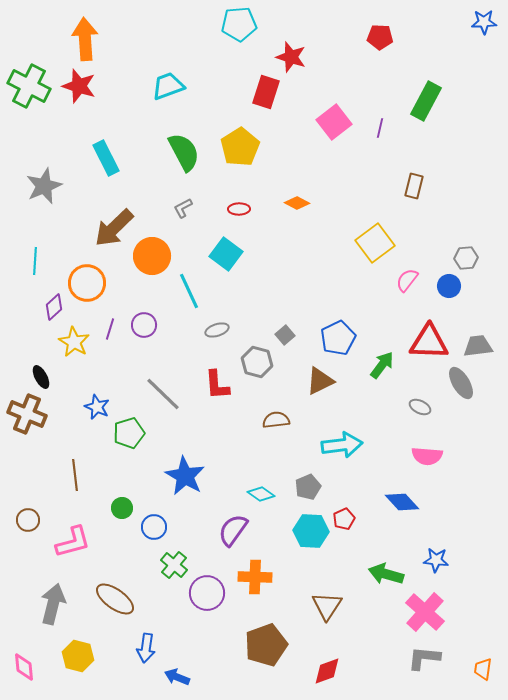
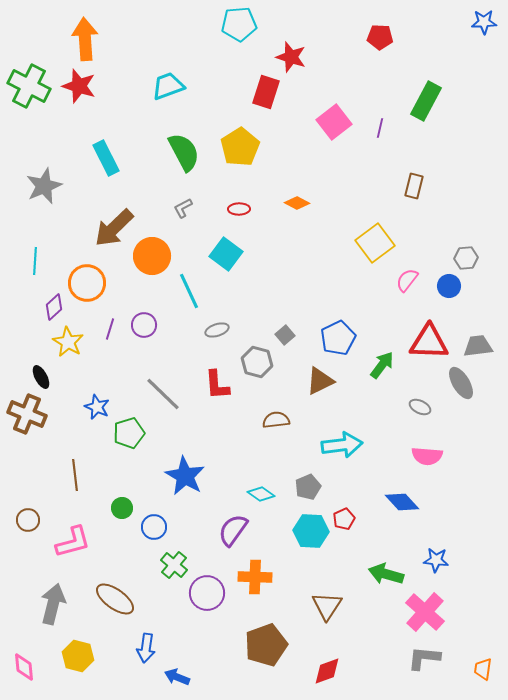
yellow star at (74, 342): moved 6 px left
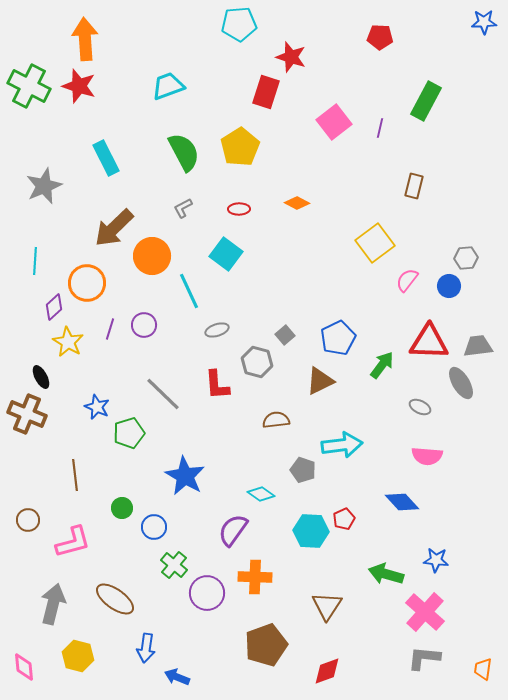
gray pentagon at (308, 487): moved 5 px left, 17 px up; rotated 30 degrees counterclockwise
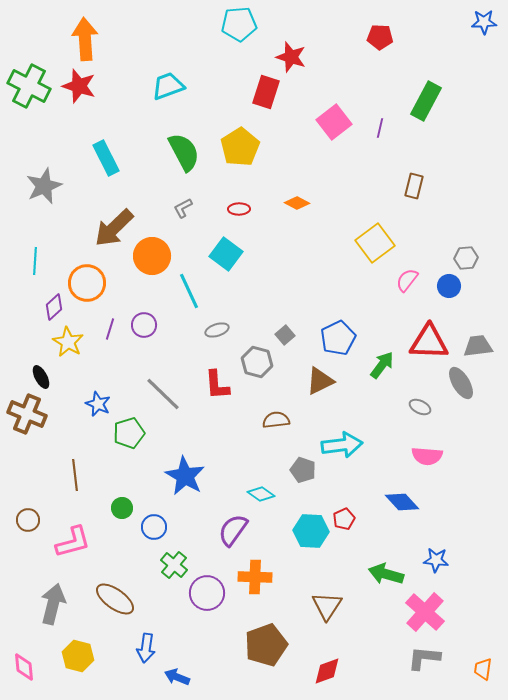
blue star at (97, 407): moved 1 px right, 3 px up
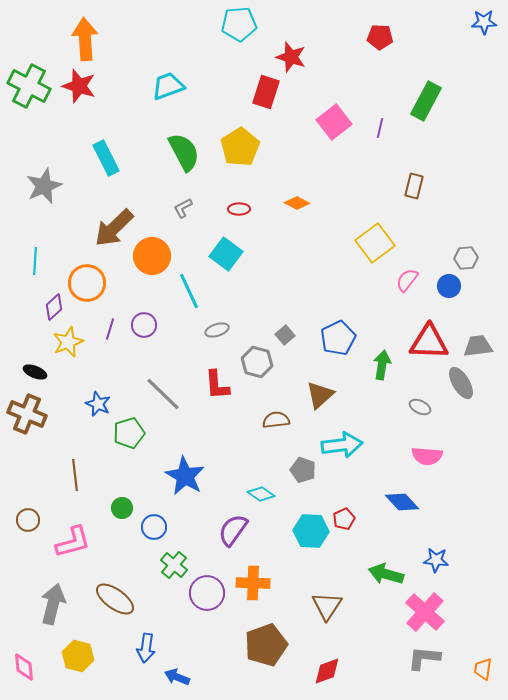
yellow star at (68, 342): rotated 20 degrees clockwise
green arrow at (382, 365): rotated 28 degrees counterclockwise
black ellipse at (41, 377): moved 6 px left, 5 px up; rotated 40 degrees counterclockwise
brown triangle at (320, 381): moved 14 px down; rotated 16 degrees counterclockwise
orange cross at (255, 577): moved 2 px left, 6 px down
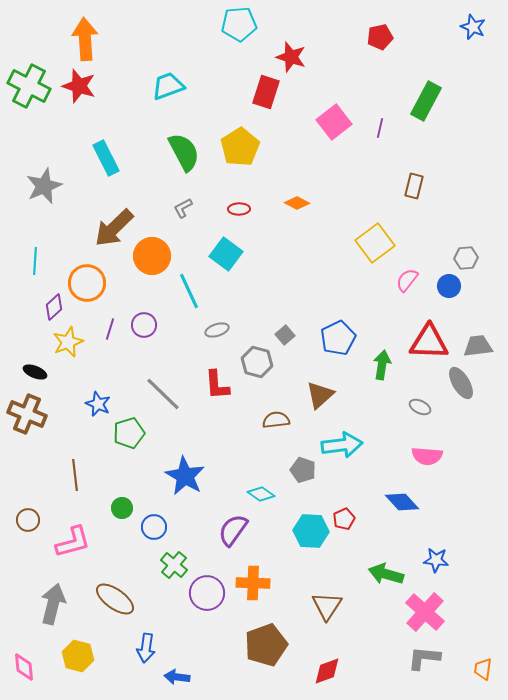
blue star at (484, 22): moved 11 px left, 5 px down; rotated 25 degrees clockwise
red pentagon at (380, 37): rotated 15 degrees counterclockwise
blue arrow at (177, 677): rotated 15 degrees counterclockwise
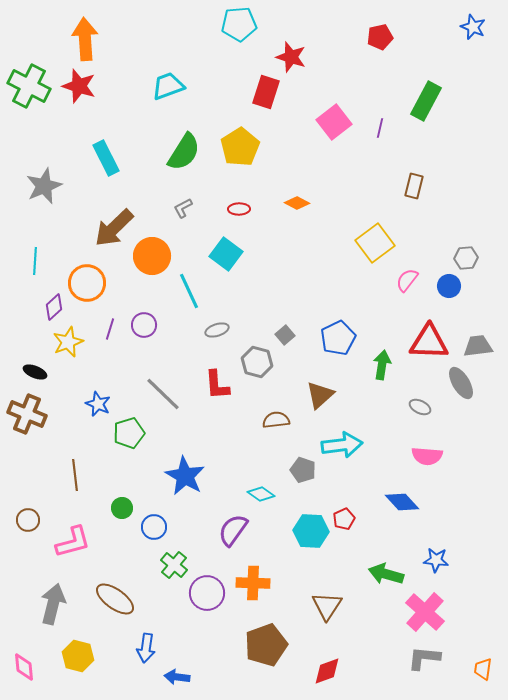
green semicircle at (184, 152): rotated 60 degrees clockwise
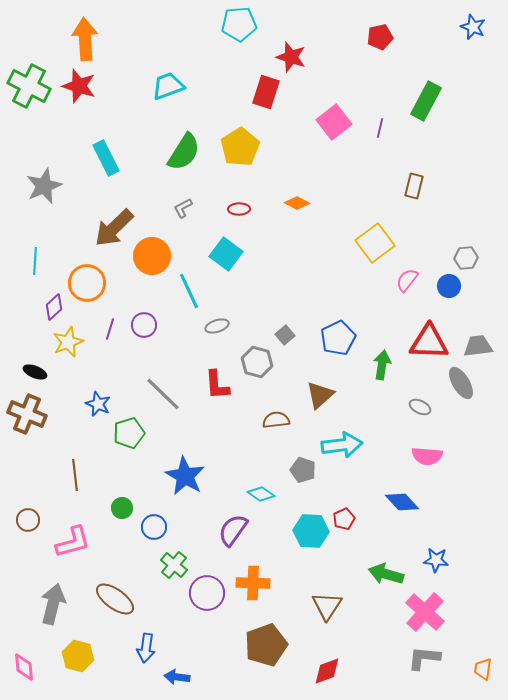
gray ellipse at (217, 330): moved 4 px up
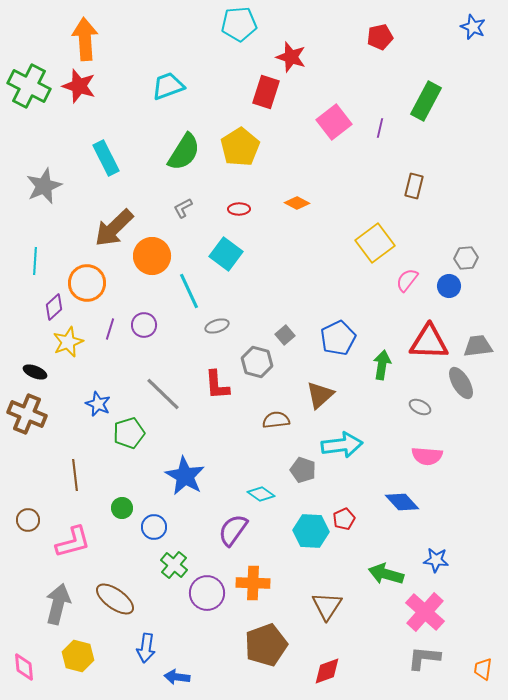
gray arrow at (53, 604): moved 5 px right
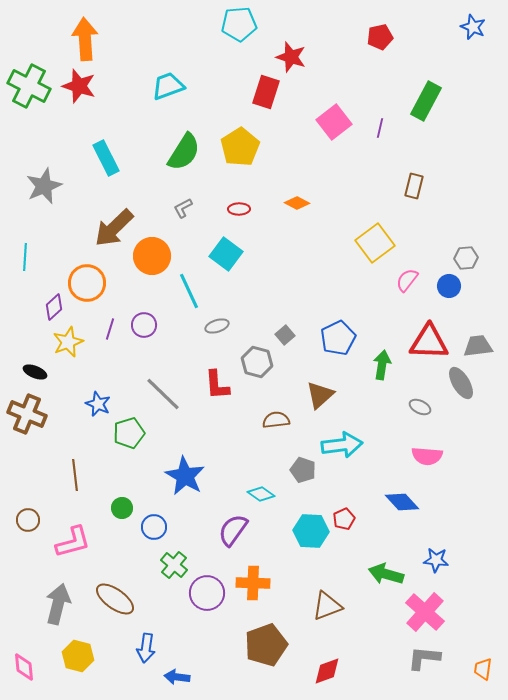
cyan line at (35, 261): moved 10 px left, 4 px up
brown triangle at (327, 606): rotated 36 degrees clockwise
